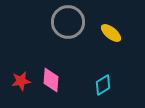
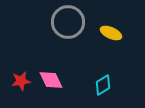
yellow ellipse: rotated 15 degrees counterclockwise
pink diamond: rotated 30 degrees counterclockwise
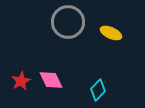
red star: rotated 18 degrees counterclockwise
cyan diamond: moved 5 px left, 5 px down; rotated 15 degrees counterclockwise
